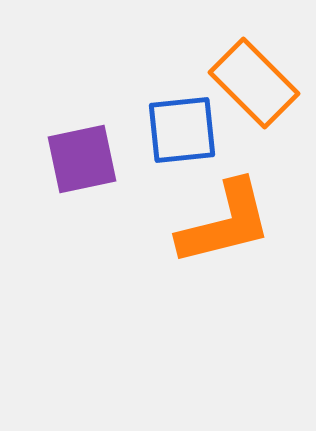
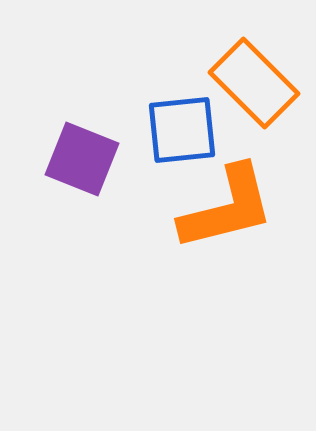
purple square: rotated 34 degrees clockwise
orange L-shape: moved 2 px right, 15 px up
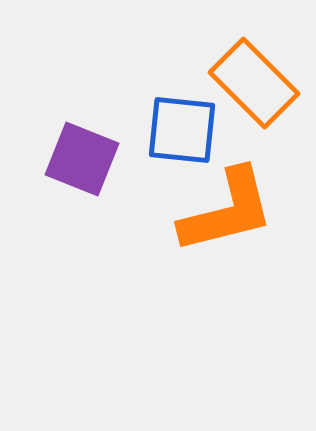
blue square: rotated 12 degrees clockwise
orange L-shape: moved 3 px down
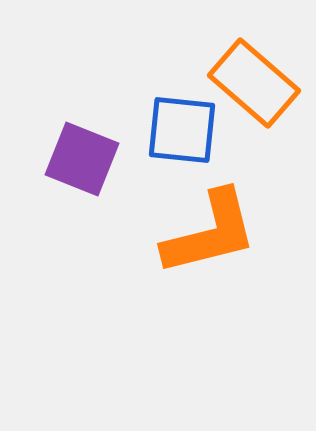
orange rectangle: rotated 4 degrees counterclockwise
orange L-shape: moved 17 px left, 22 px down
